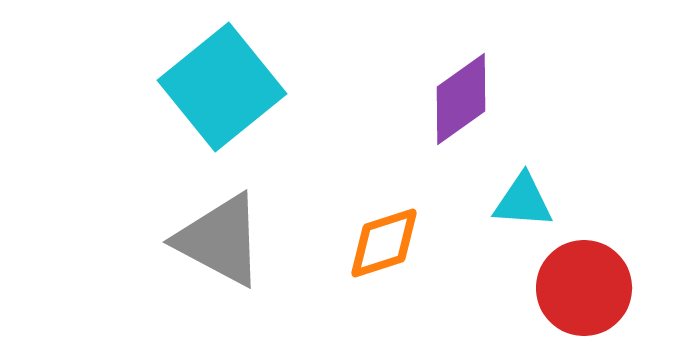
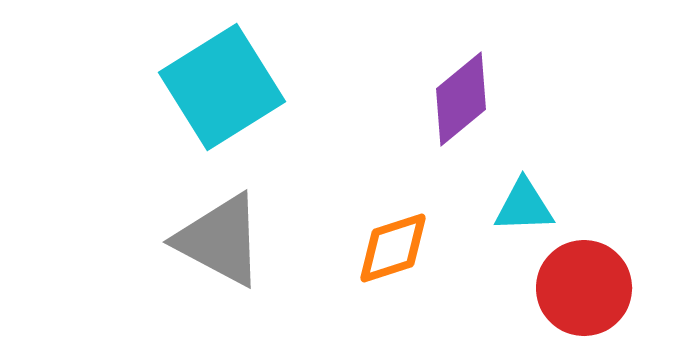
cyan square: rotated 7 degrees clockwise
purple diamond: rotated 4 degrees counterclockwise
cyan triangle: moved 1 px right, 5 px down; rotated 6 degrees counterclockwise
orange diamond: moved 9 px right, 5 px down
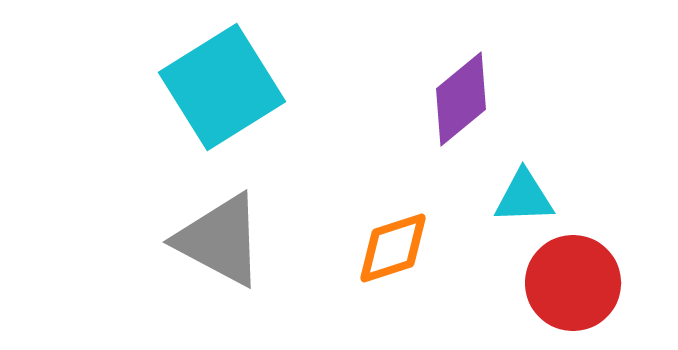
cyan triangle: moved 9 px up
red circle: moved 11 px left, 5 px up
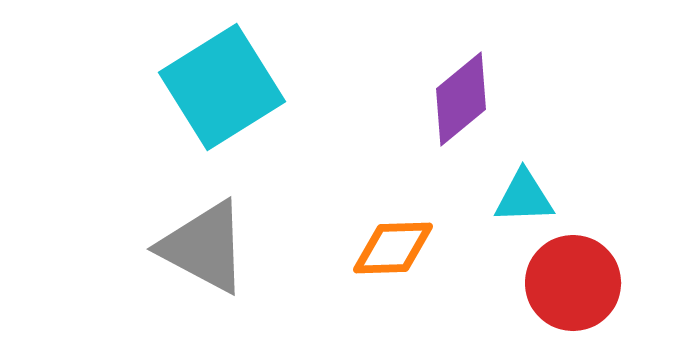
gray triangle: moved 16 px left, 7 px down
orange diamond: rotated 16 degrees clockwise
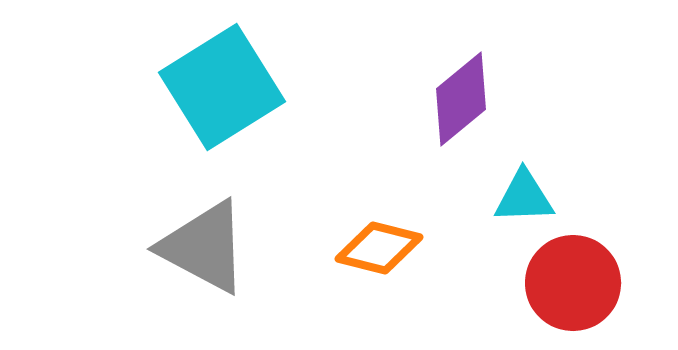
orange diamond: moved 14 px left; rotated 16 degrees clockwise
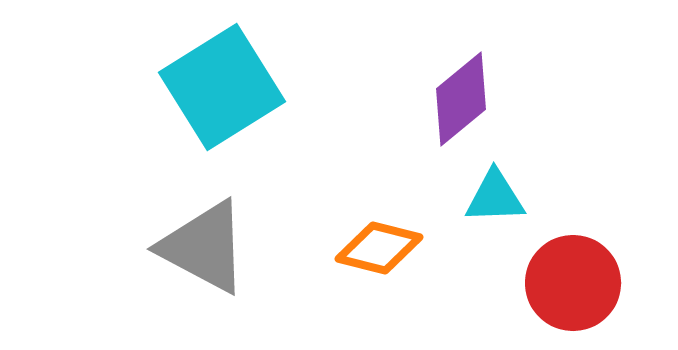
cyan triangle: moved 29 px left
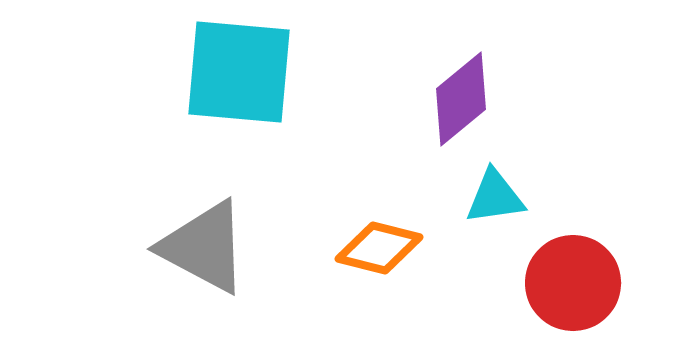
cyan square: moved 17 px right, 15 px up; rotated 37 degrees clockwise
cyan triangle: rotated 6 degrees counterclockwise
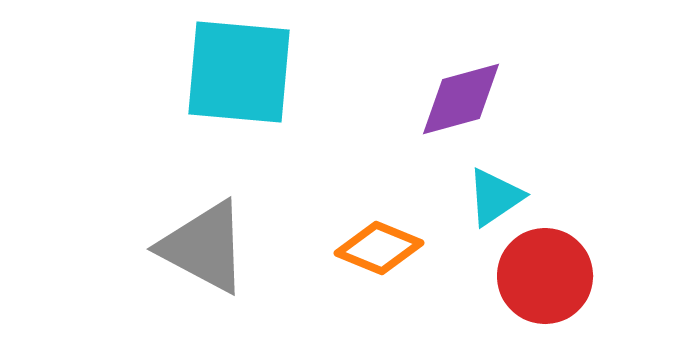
purple diamond: rotated 24 degrees clockwise
cyan triangle: rotated 26 degrees counterclockwise
orange diamond: rotated 8 degrees clockwise
red circle: moved 28 px left, 7 px up
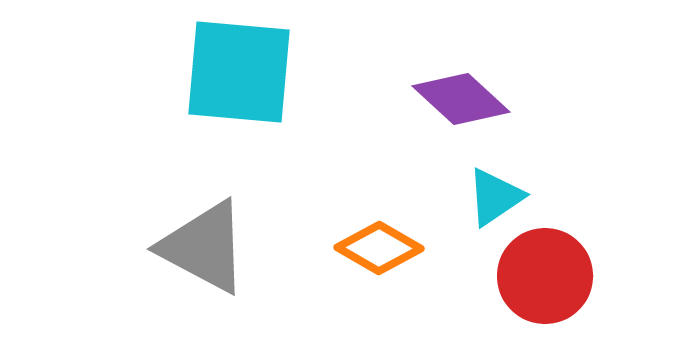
purple diamond: rotated 58 degrees clockwise
orange diamond: rotated 8 degrees clockwise
